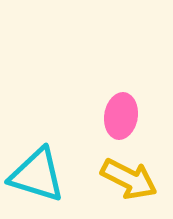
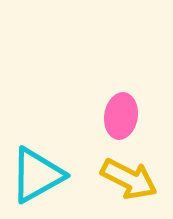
cyan triangle: rotated 46 degrees counterclockwise
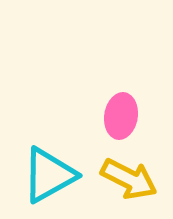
cyan triangle: moved 12 px right
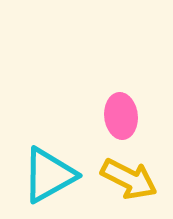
pink ellipse: rotated 15 degrees counterclockwise
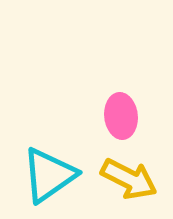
cyan triangle: rotated 6 degrees counterclockwise
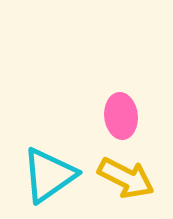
yellow arrow: moved 3 px left, 1 px up
